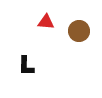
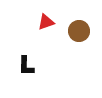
red triangle: rotated 24 degrees counterclockwise
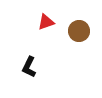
black L-shape: moved 3 px right, 1 px down; rotated 25 degrees clockwise
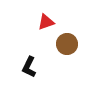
brown circle: moved 12 px left, 13 px down
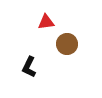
red triangle: rotated 12 degrees clockwise
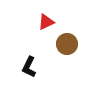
red triangle: rotated 18 degrees counterclockwise
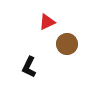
red triangle: moved 1 px right
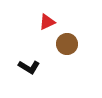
black L-shape: rotated 85 degrees counterclockwise
